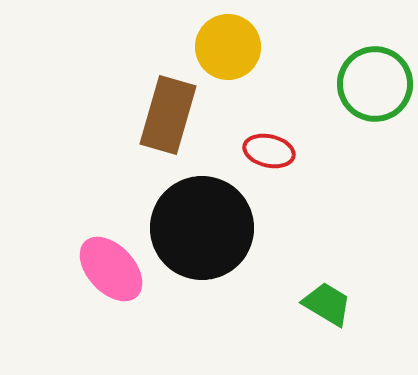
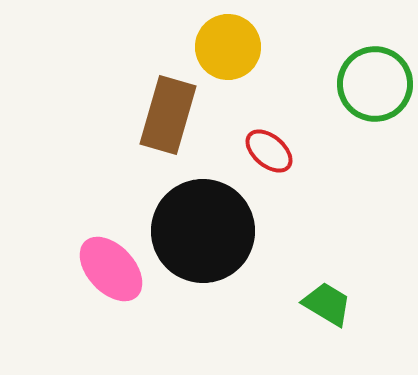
red ellipse: rotated 27 degrees clockwise
black circle: moved 1 px right, 3 px down
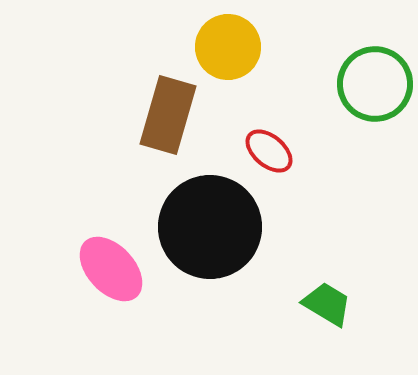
black circle: moved 7 px right, 4 px up
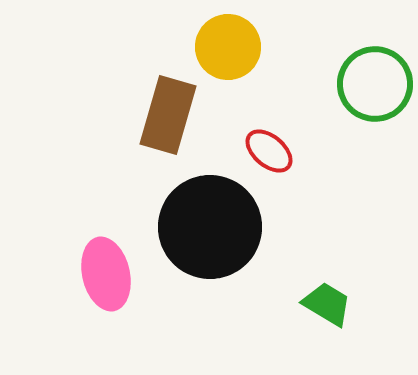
pink ellipse: moved 5 px left, 5 px down; rotated 30 degrees clockwise
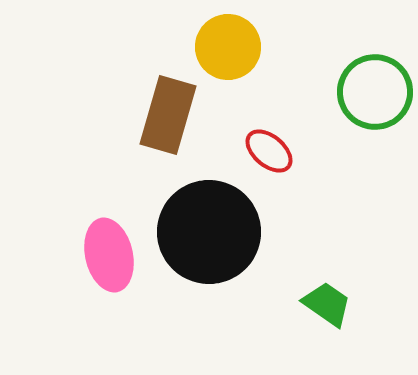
green circle: moved 8 px down
black circle: moved 1 px left, 5 px down
pink ellipse: moved 3 px right, 19 px up
green trapezoid: rotated 4 degrees clockwise
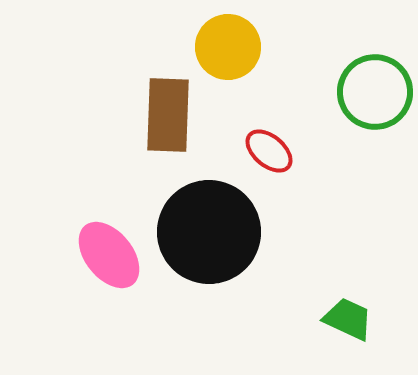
brown rectangle: rotated 14 degrees counterclockwise
pink ellipse: rotated 26 degrees counterclockwise
green trapezoid: moved 21 px right, 15 px down; rotated 10 degrees counterclockwise
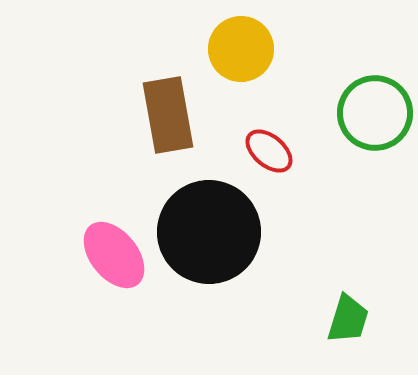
yellow circle: moved 13 px right, 2 px down
green circle: moved 21 px down
brown rectangle: rotated 12 degrees counterclockwise
pink ellipse: moved 5 px right
green trapezoid: rotated 82 degrees clockwise
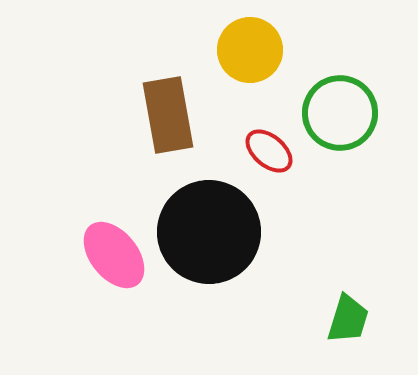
yellow circle: moved 9 px right, 1 px down
green circle: moved 35 px left
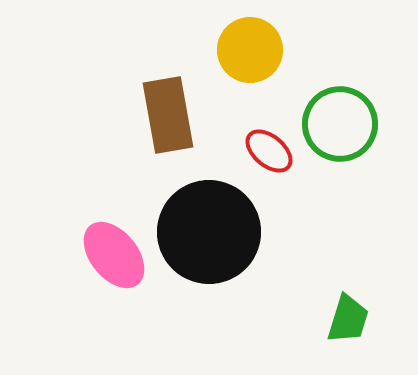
green circle: moved 11 px down
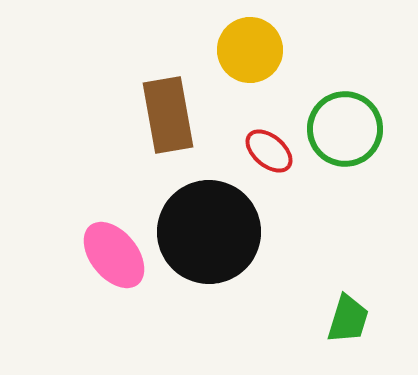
green circle: moved 5 px right, 5 px down
